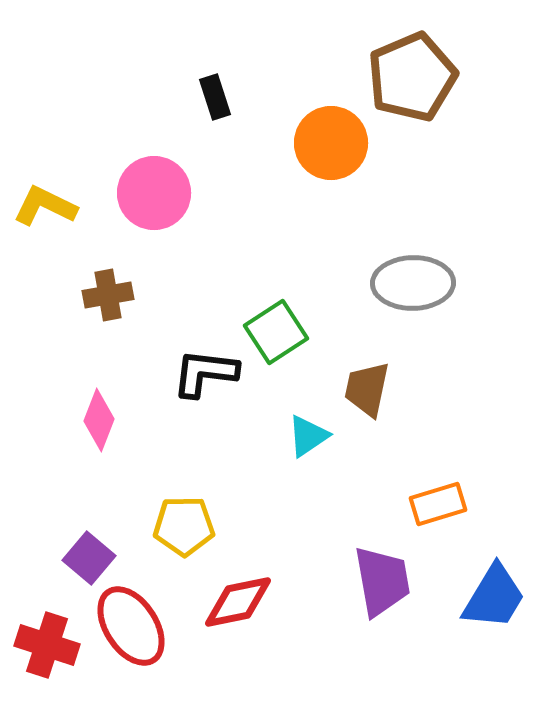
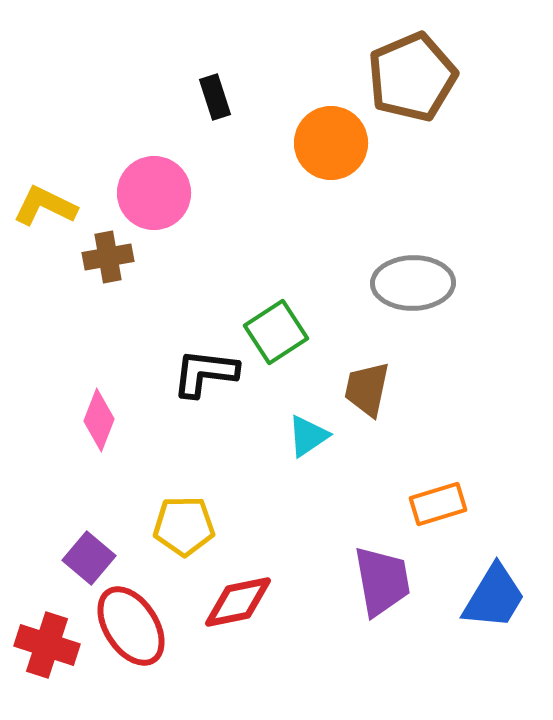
brown cross: moved 38 px up
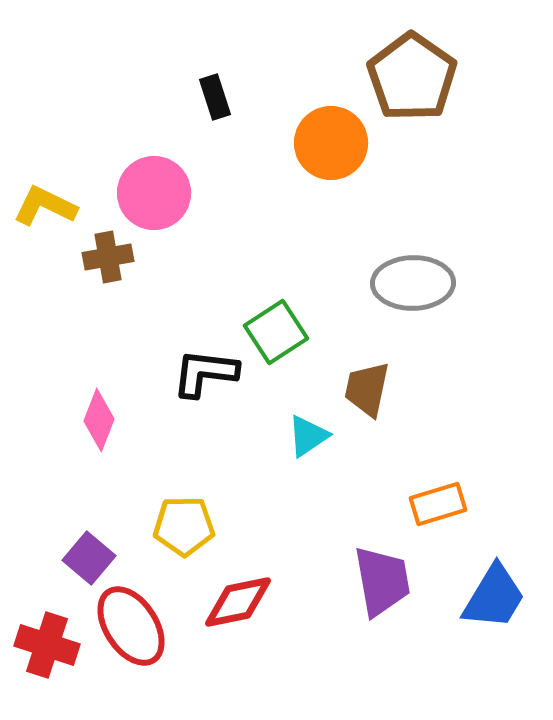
brown pentagon: rotated 14 degrees counterclockwise
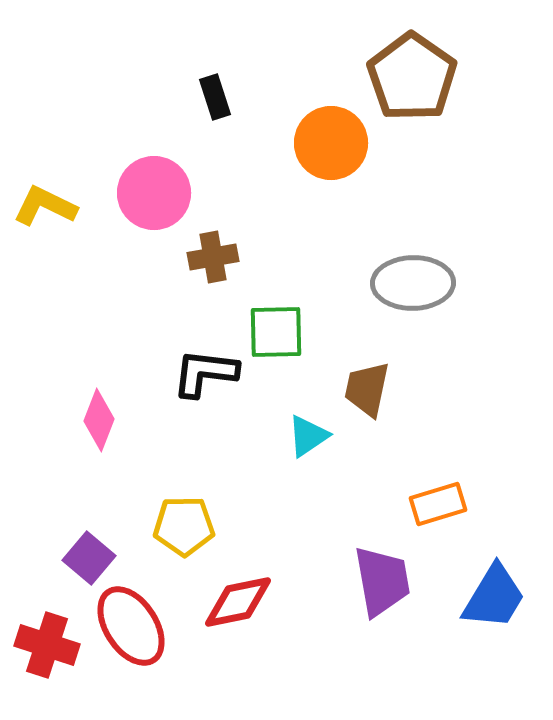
brown cross: moved 105 px right
green square: rotated 32 degrees clockwise
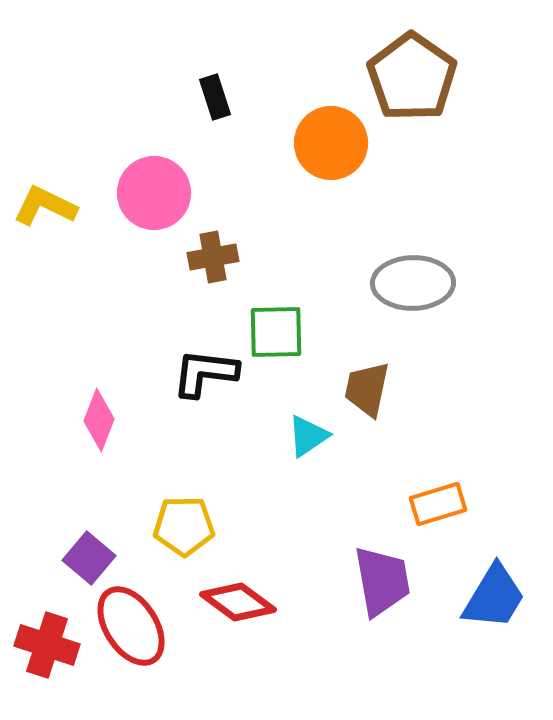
red diamond: rotated 48 degrees clockwise
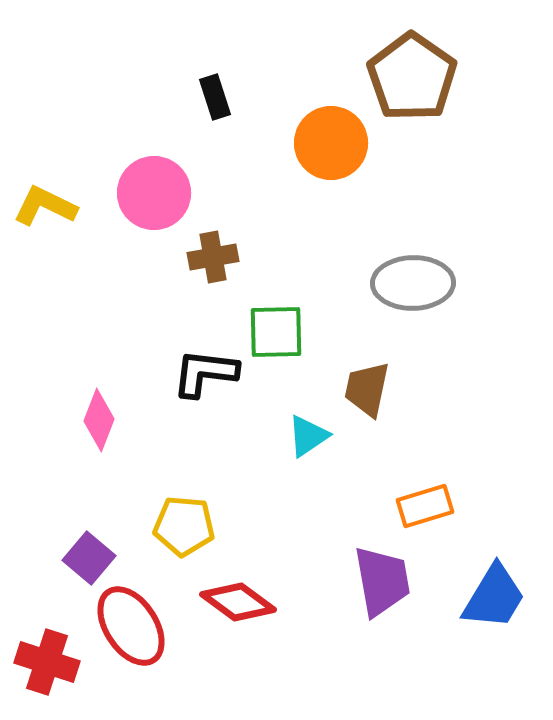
orange rectangle: moved 13 px left, 2 px down
yellow pentagon: rotated 6 degrees clockwise
red cross: moved 17 px down
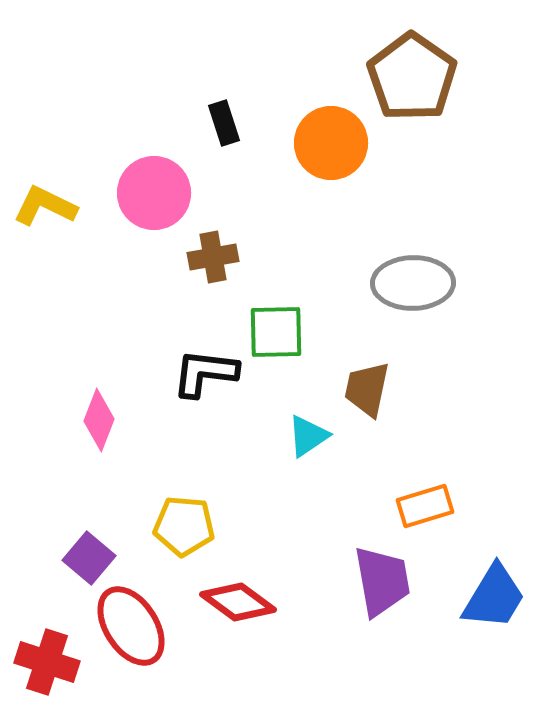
black rectangle: moved 9 px right, 26 px down
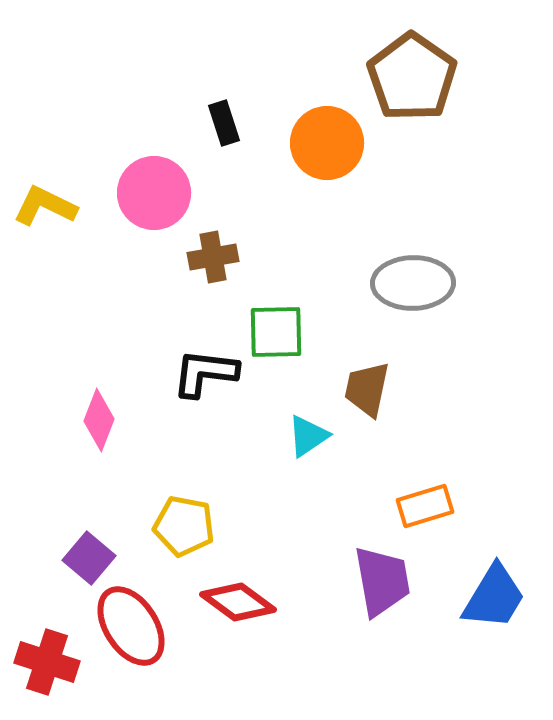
orange circle: moved 4 px left
yellow pentagon: rotated 6 degrees clockwise
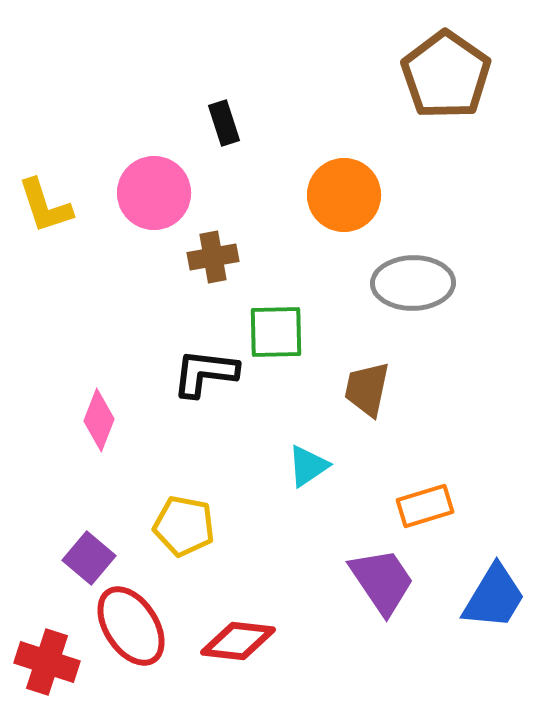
brown pentagon: moved 34 px right, 2 px up
orange circle: moved 17 px right, 52 px down
yellow L-shape: rotated 134 degrees counterclockwise
cyan triangle: moved 30 px down
purple trapezoid: rotated 24 degrees counterclockwise
red diamond: moved 39 px down; rotated 30 degrees counterclockwise
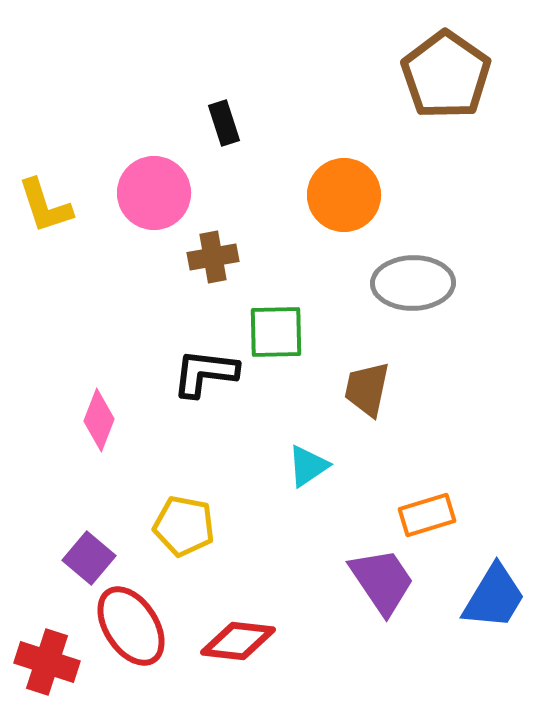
orange rectangle: moved 2 px right, 9 px down
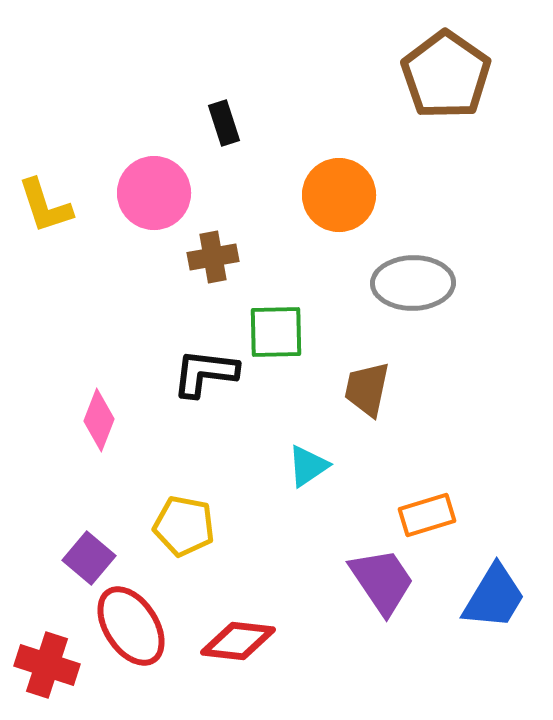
orange circle: moved 5 px left
red cross: moved 3 px down
